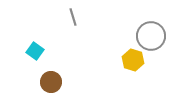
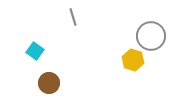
brown circle: moved 2 px left, 1 px down
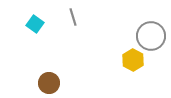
cyan square: moved 27 px up
yellow hexagon: rotated 10 degrees clockwise
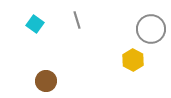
gray line: moved 4 px right, 3 px down
gray circle: moved 7 px up
brown circle: moved 3 px left, 2 px up
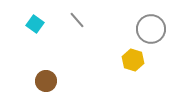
gray line: rotated 24 degrees counterclockwise
yellow hexagon: rotated 10 degrees counterclockwise
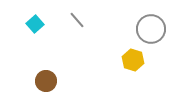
cyan square: rotated 12 degrees clockwise
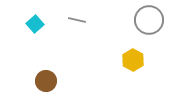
gray line: rotated 36 degrees counterclockwise
gray circle: moved 2 px left, 9 px up
yellow hexagon: rotated 10 degrees clockwise
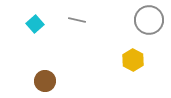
brown circle: moved 1 px left
